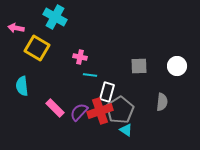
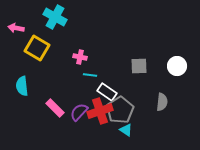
white rectangle: rotated 72 degrees counterclockwise
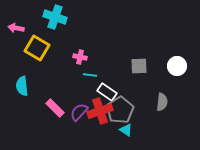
cyan cross: rotated 10 degrees counterclockwise
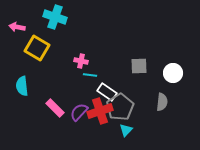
pink arrow: moved 1 px right, 1 px up
pink cross: moved 1 px right, 4 px down
white circle: moved 4 px left, 7 px down
gray pentagon: moved 3 px up
cyan triangle: rotated 40 degrees clockwise
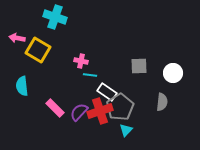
pink arrow: moved 11 px down
yellow square: moved 1 px right, 2 px down
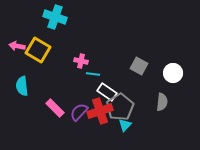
pink arrow: moved 8 px down
gray square: rotated 30 degrees clockwise
cyan line: moved 3 px right, 1 px up
cyan triangle: moved 1 px left, 5 px up
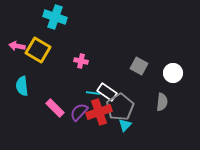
cyan line: moved 19 px down
red cross: moved 1 px left, 1 px down
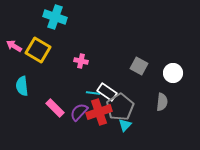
pink arrow: moved 3 px left; rotated 21 degrees clockwise
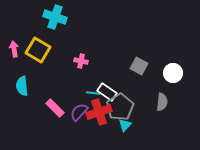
pink arrow: moved 3 px down; rotated 49 degrees clockwise
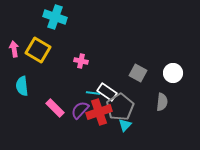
gray square: moved 1 px left, 7 px down
purple semicircle: moved 1 px right, 2 px up
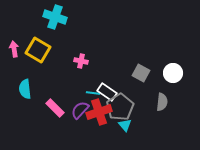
gray square: moved 3 px right
cyan semicircle: moved 3 px right, 3 px down
cyan triangle: rotated 24 degrees counterclockwise
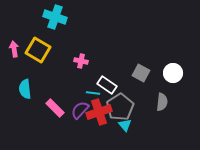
white rectangle: moved 7 px up
